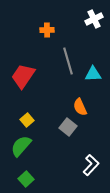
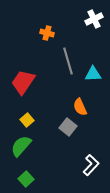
orange cross: moved 3 px down; rotated 16 degrees clockwise
red trapezoid: moved 6 px down
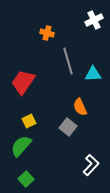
white cross: moved 1 px down
yellow square: moved 2 px right, 1 px down; rotated 16 degrees clockwise
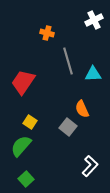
orange semicircle: moved 2 px right, 2 px down
yellow square: moved 1 px right, 1 px down; rotated 32 degrees counterclockwise
white L-shape: moved 1 px left, 1 px down
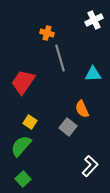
gray line: moved 8 px left, 3 px up
green square: moved 3 px left
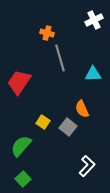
red trapezoid: moved 4 px left
yellow square: moved 13 px right
white L-shape: moved 3 px left
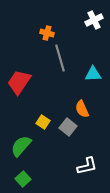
white L-shape: rotated 35 degrees clockwise
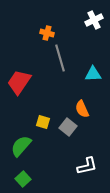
yellow square: rotated 16 degrees counterclockwise
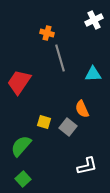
yellow square: moved 1 px right
